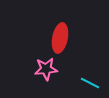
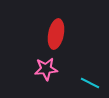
red ellipse: moved 4 px left, 4 px up
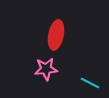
red ellipse: moved 1 px down
